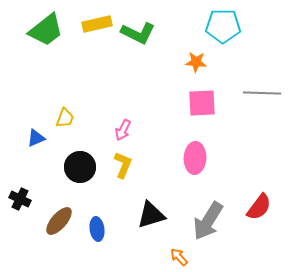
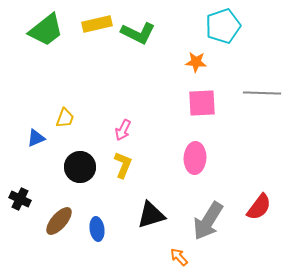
cyan pentagon: rotated 20 degrees counterclockwise
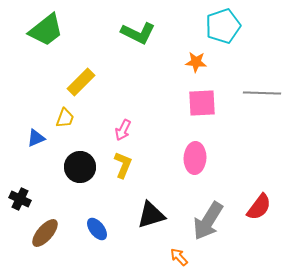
yellow rectangle: moved 16 px left, 58 px down; rotated 32 degrees counterclockwise
brown ellipse: moved 14 px left, 12 px down
blue ellipse: rotated 30 degrees counterclockwise
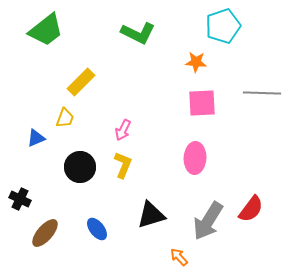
red semicircle: moved 8 px left, 2 px down
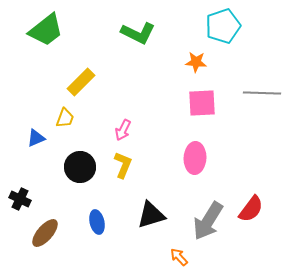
blue ellipse: moved 7 px up; rotated 25 degrees clockwise
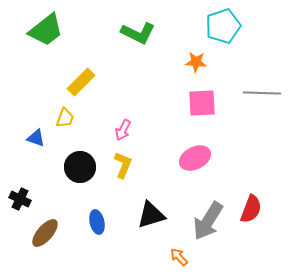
blue triangle: rotated 42 degrees clockwise
pink ellipse: rotated 60 degrees clockwise
red semicircle: rotated 16 degrees counterclockwise
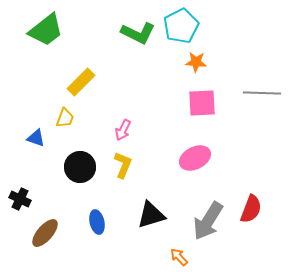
cyan pentagon: moved 42 px left; rotated 8 degrees counterclockwise
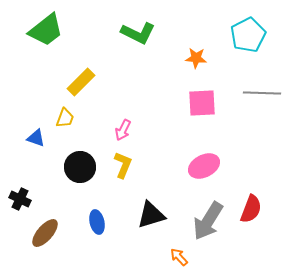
cyan pentagon: moved 67 px right, 9 px down
orange star: moved 4 px up
pink ellipse: moved 9 px right, 8 px down
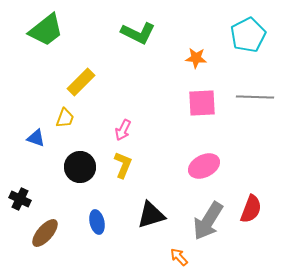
gray line: moved 7 px left, 4 px down
